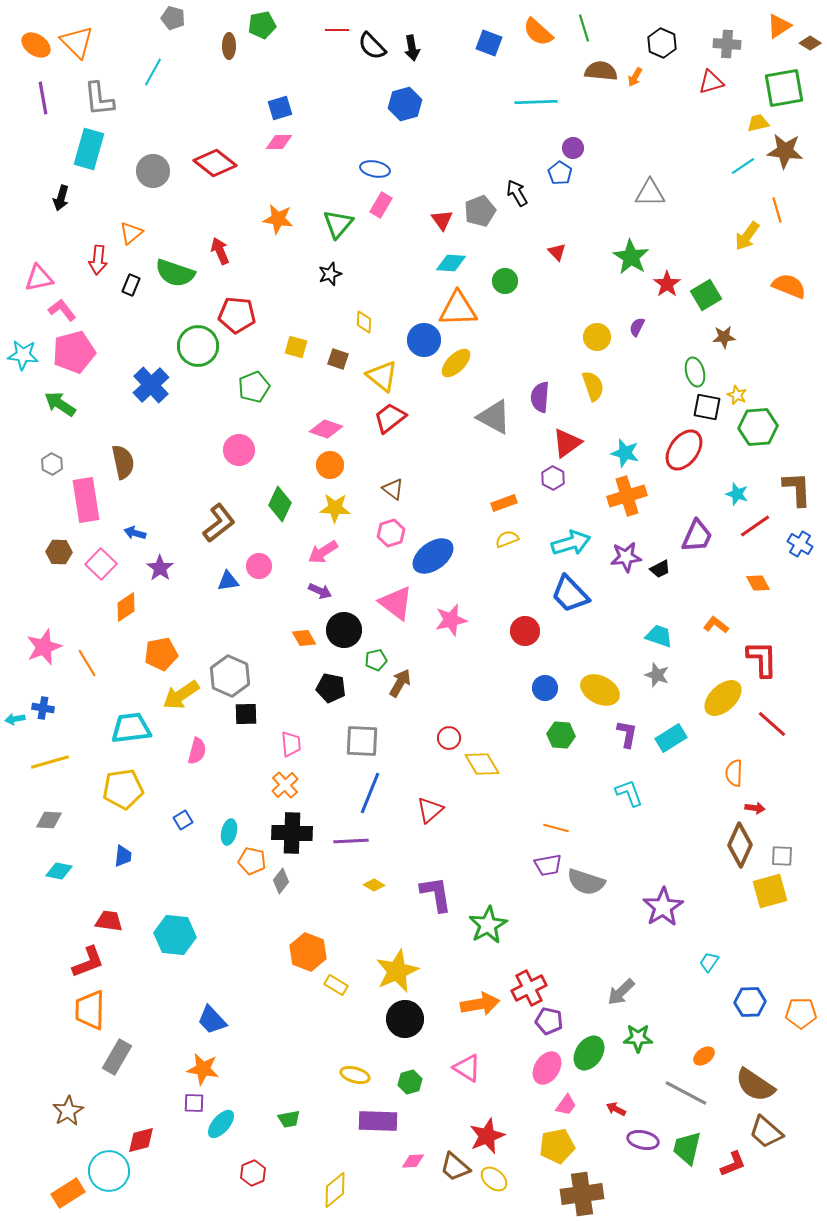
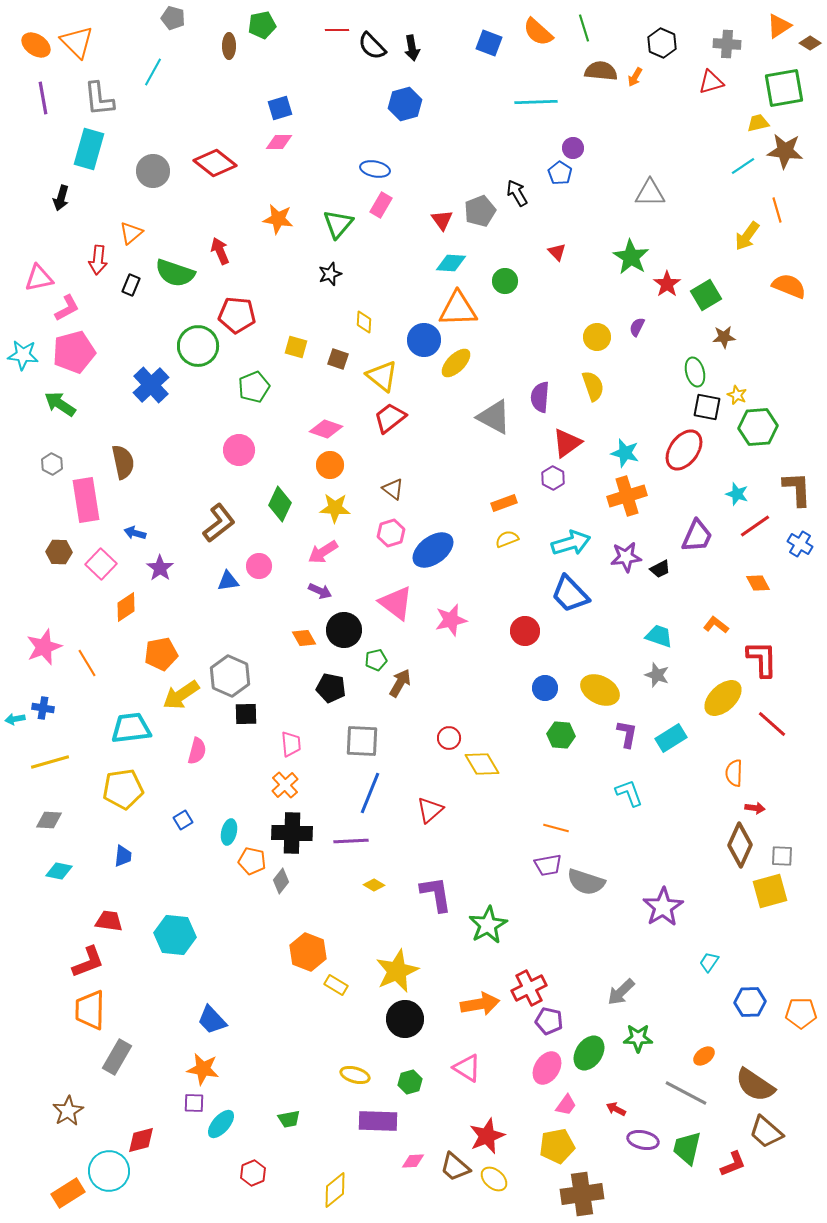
pink L-shape at (62, 310): moved 5 px right, 2 px up; rotated 100 degrees clockwise
blue ellipse at (433, 556): moved 6 px up
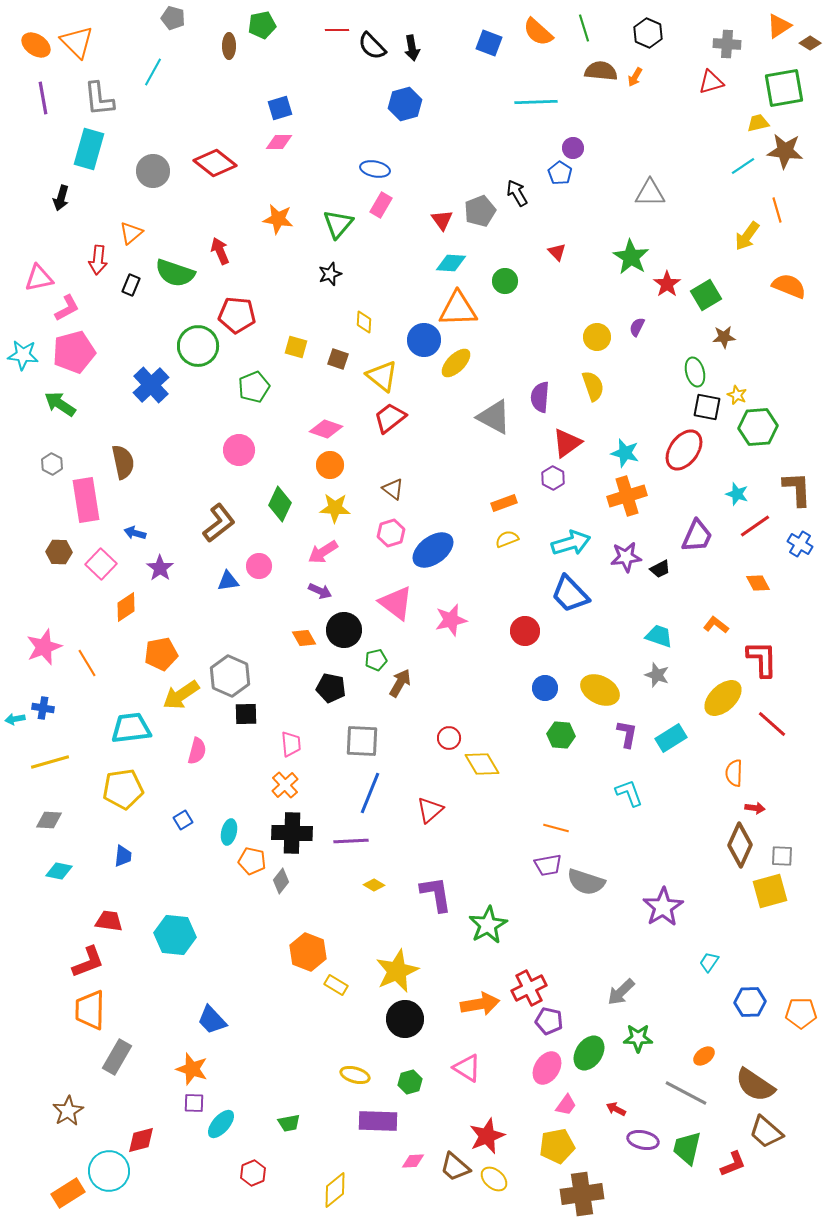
black hexagon at (662, 43): moved 14 px left, 10 px up
orange star at (203, 1069): moved 11 px left; rotated 8 degrees clockwise
green trapezoid at (289, 1119): moved 4 px down
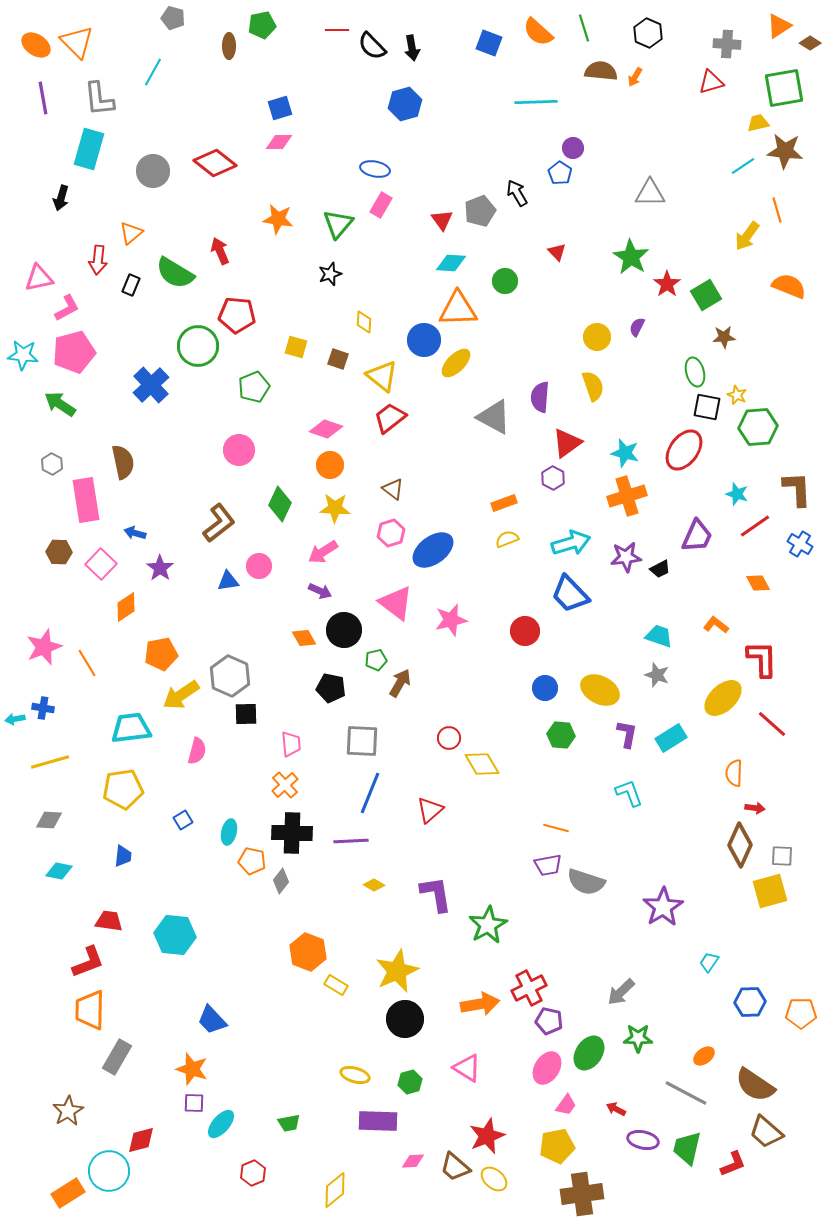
green semicircle at (175, 273): rotated 12 degrees clockwise
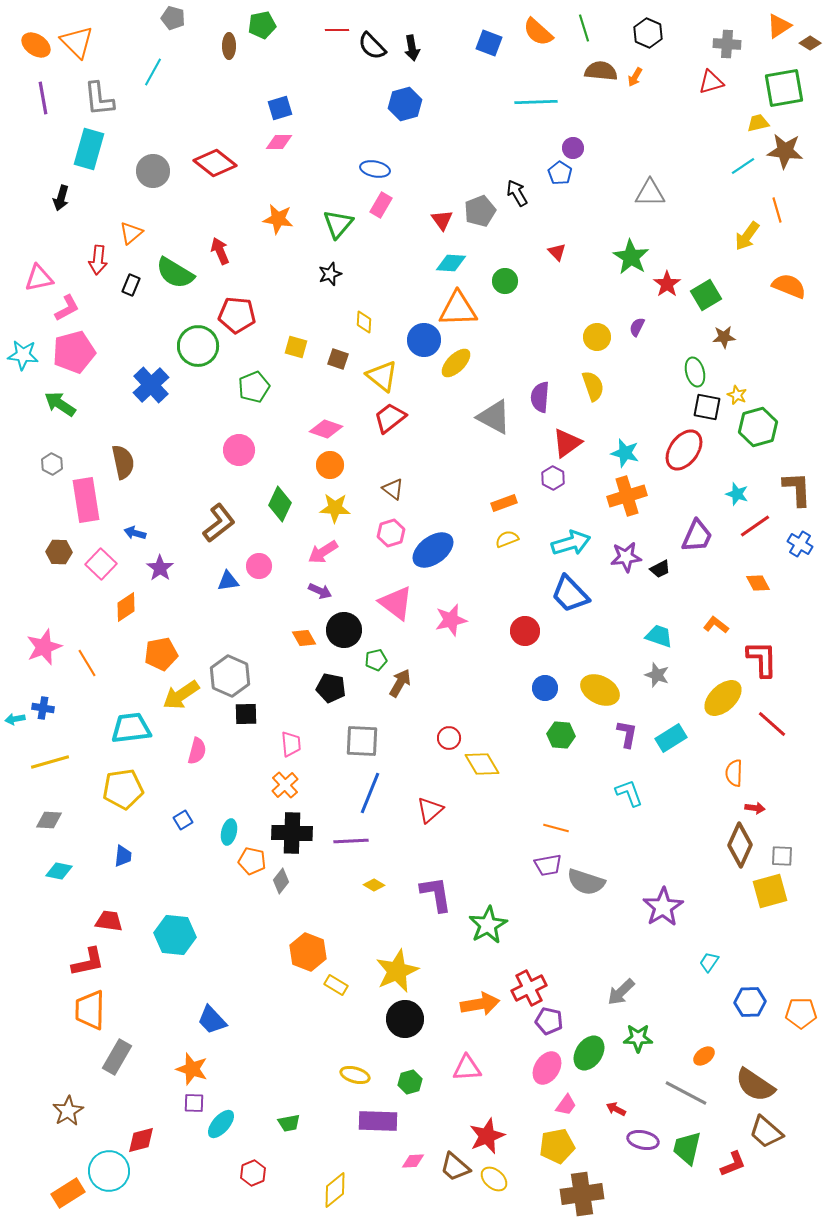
green hexagon at (758, 427): rotated 12 degrees counterclockwise
red L-shape at (88, 962): rotated 9 degrees clockwise
pink triangle at (467, 1068): rotated 36 degrees counterclockwise
